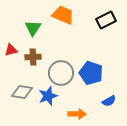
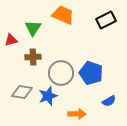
red triangle: moved 10 px up
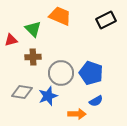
orange trapezoid: moved 3 px left, 1 px down
green triangle: moved 1 px down; rotated 18 degrees counterclockwise
blue semicircle: moved 13 px left
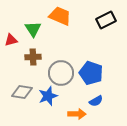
green triangle: rotated 12 degrees clockwise
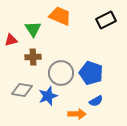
gray diamond: moved 2 px up
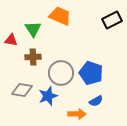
black rectangle: moved 6 px right
red triangle: rotated 24 degrees clockwise
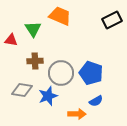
brown cross: moved 2 px right, 4 px down
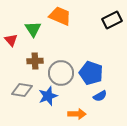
red triangle: rotated 40 degrees clockwise
blue semicircle: moved 4 px right, 5 px up
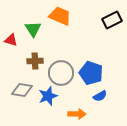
red triangle: rotated 32 degrees counterclockwise
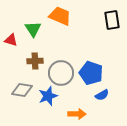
black rectangle: rotated 72 degrees counterclockwise
blue semicircle: moved 2 px right, 1 px up
